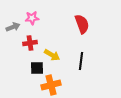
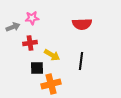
red semicircle: rotated 108 degrees clockwise
orange cross: moved 1 px up
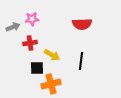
pink star: moved 1 px down
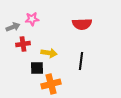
red cross: moved 7 px left, 1 px down
yellow arrow: moved 3 px left, 2 px up; rotated 21 degrees counterclockwise
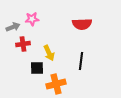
yellow arrow: rotated 56 degrees clockwise
orange cross: moved 5 px right
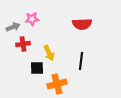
orange cross: moved 1 px right
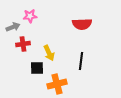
pink star: moved 2 px left, 3 px up
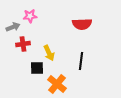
orange cross: rotated 36 degrees counterclockwise
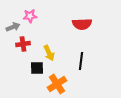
orange cross: rotated 18 degrees clockwise
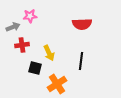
red cross: moved 1 px left, 1 px down
black square: moved 2 px left; rotated 16 degrees clockwise
